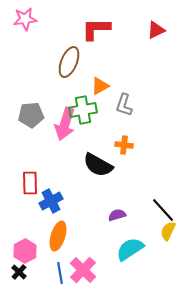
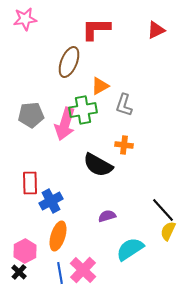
purple semicircle: moved 10 px left, 1 px down
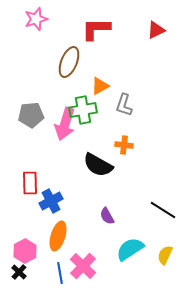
pink star: moved 11 px right; rotated 10 degrees counterclockwise
black line: rotated 16 degrees counterclockwise
purple semicircle: rotated 102 degrees counterclockwise
yellow semicircle: moved 3 px left, 24 px down
pink cross: moved 4 px up
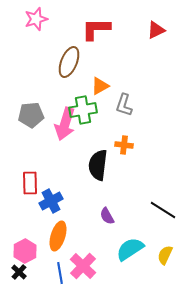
black semicircle: rotated 68 degrees clockwise
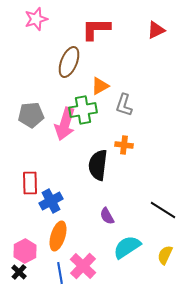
cyan semicircle: moved 3 px left, 2 px up
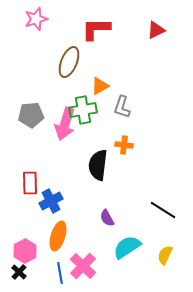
gray L-shape: moved 2 px left, 2 px down
purple semicircle: moved 2 px down
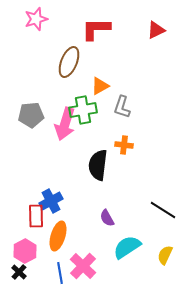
red rectangle: moved 6 px right, 33 px down
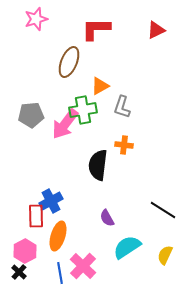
pink arrow: rotated 20 degrees clockwise
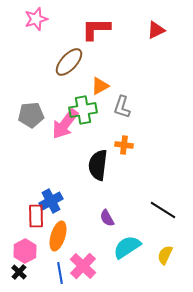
brown ellipse: rotated 20 degrees clockwise
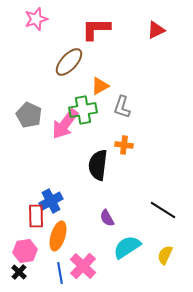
gray pentagon: moved 2 px left; rotated 30 degrees clockwise
pink hexagon: rotated 20 degrees clockwise
